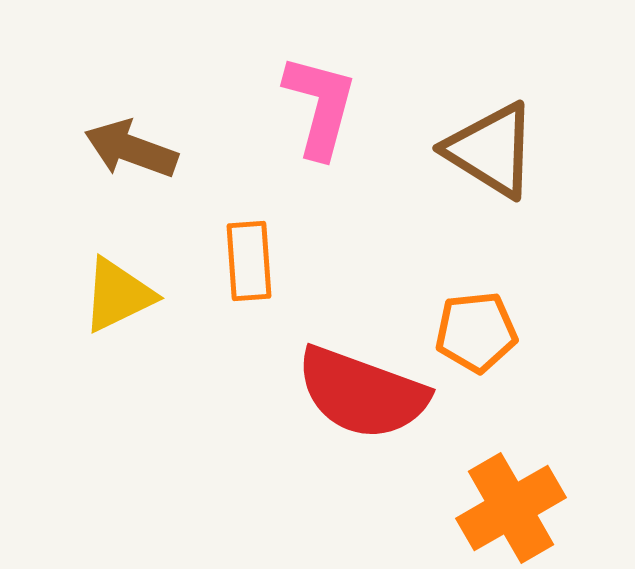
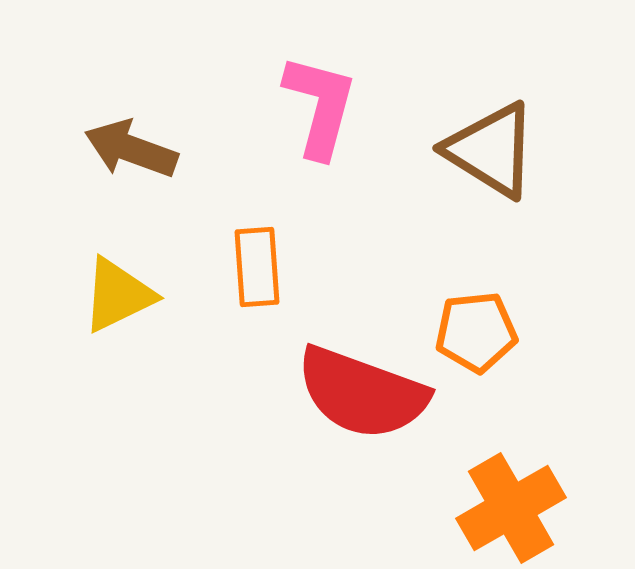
orange rectangle: moved 8 px right, 6 px down
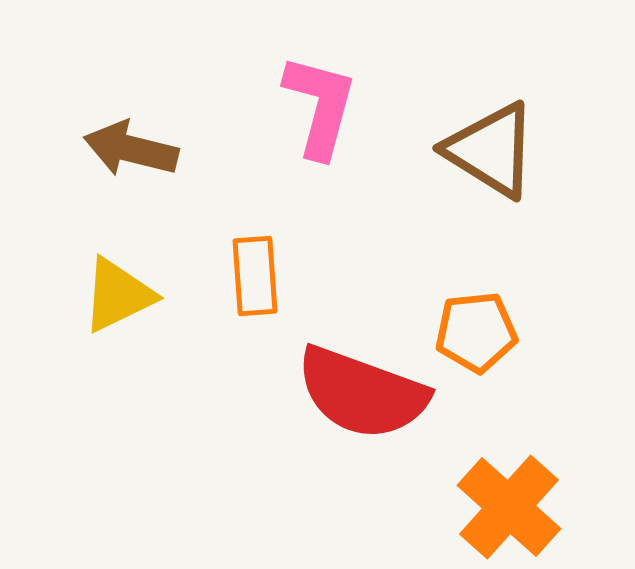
brown arrow: rotated 6 degrees counterclockwise
orange rectangle: moved 2 px left, 9 px down
orange cross: moved 2 px left, 1 px up; rotated 18 degrees counterclockwise
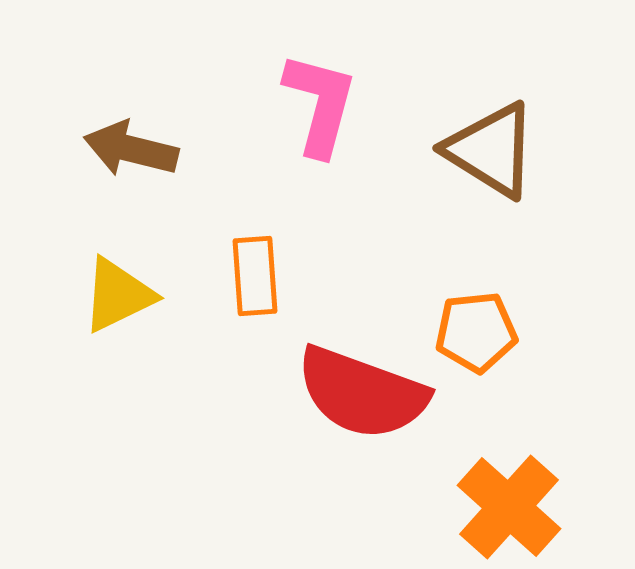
pink L-shape: moved 2 px up
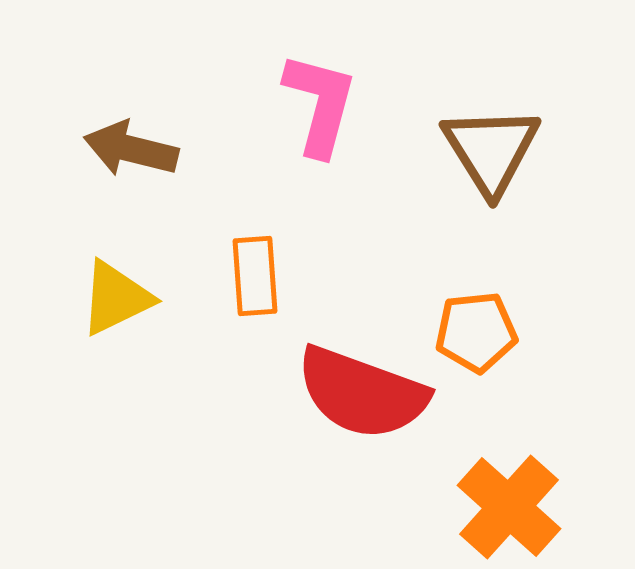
brown triangle: rotated 26 degrees clockwise
yellow triangle: moved 2 px left, 3 px down
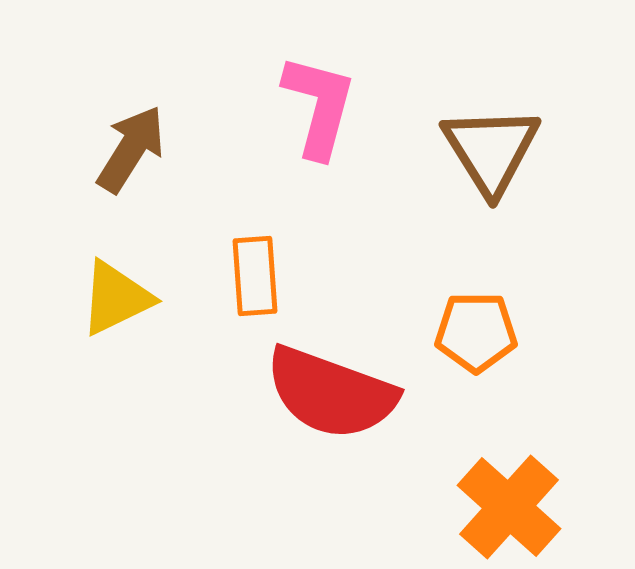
pink L-shape: moved 1 px left, 2 px down
brown arrow: rotated 108 degrees clockwise
orange pentagon: rotated 6 degrees clockwise
red semicircle: moved 31 px left
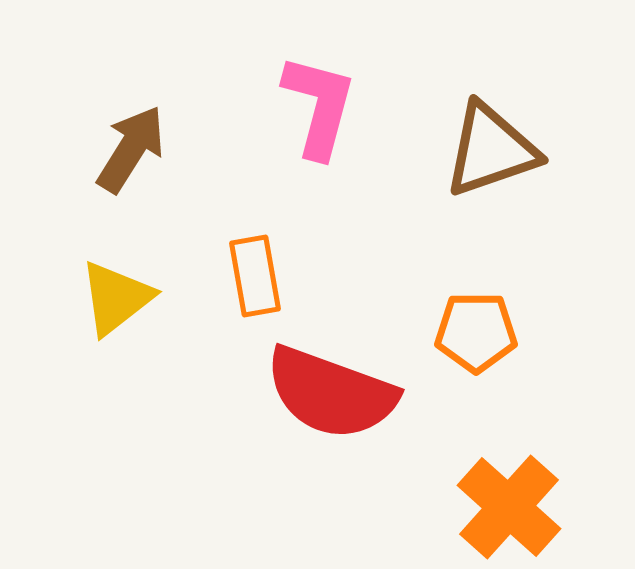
brown triangle: rotated 43 degrees clockwise
orange rectangle: rotated 6 degrees counterclockwise
yellow triangle: rotated 12 degrees counterclockwise
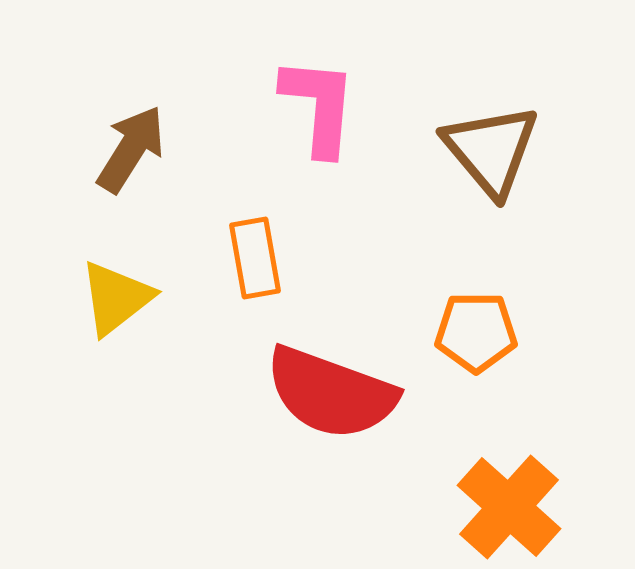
pink L-shape: rotated 10 degrees counterclockwise
brown triangle: rotated 51 degrees counterclockwise
orange rectangle: moved 18 px up
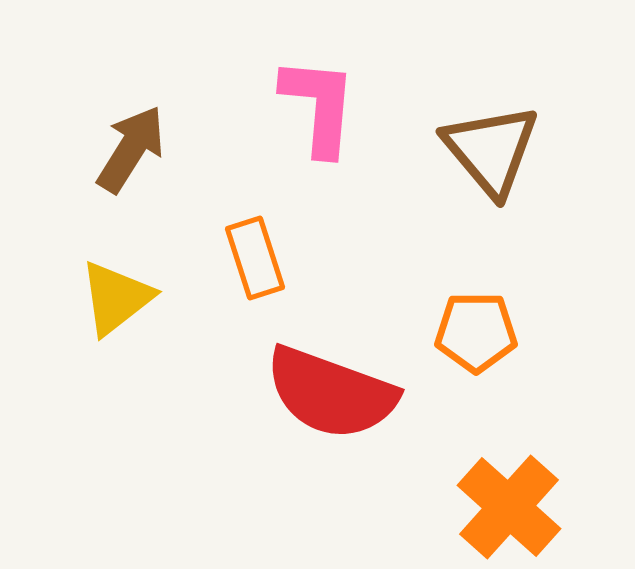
orange rectangle: rotated 8 degrees counterclockwise
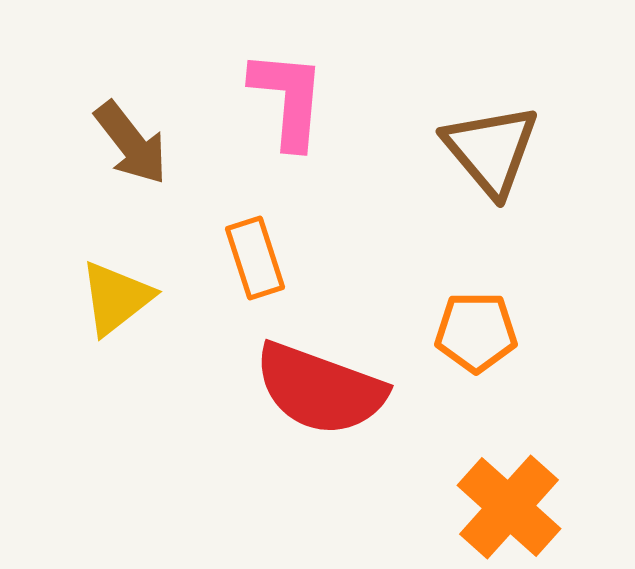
pink L-shape: moved 31 px left, 7 px up
brown arrow: moved 6 px up; rotated 110 degrees clockwise
red semicircle: moved 11 px left, 4 px up
